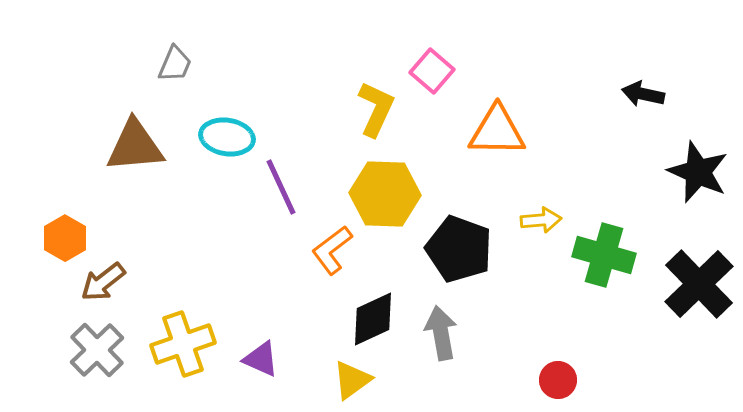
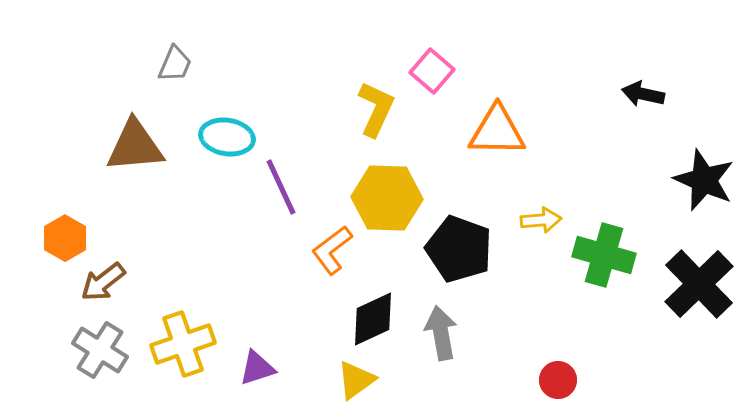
black star: moved 6 px right, 8 px down
yellow hexagon: moved 2 px right, 4 px down
gray cross: moved 3 px right; rotated 14 degrees counterclockwise
purple triangle: moved 4 px left, 9 px down; rotated 42 degrees counterclockwise
yellow triangle: moved 4 px right
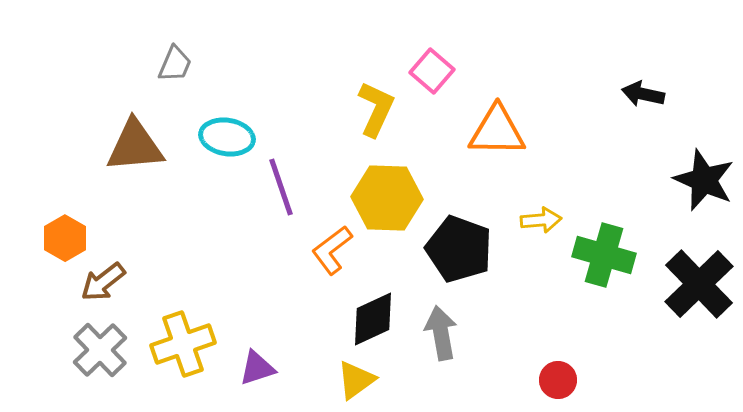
purple line: rotated 6 degrees clockwise
gray cross: rotated 14 degrees clockwise
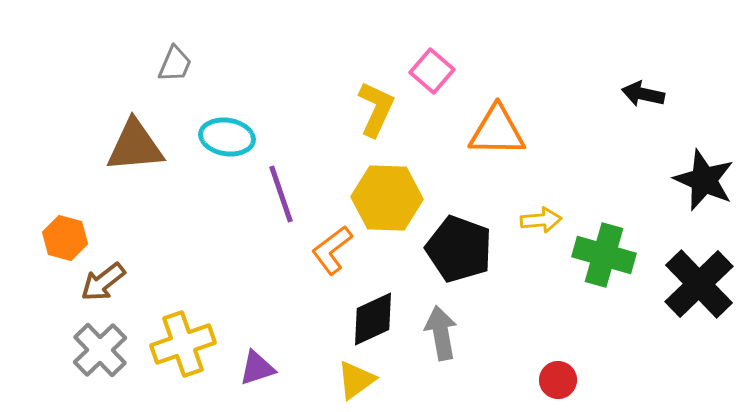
purple line: moved 7 px down
orange hexagon: rotated 15 degrees counterclockwise
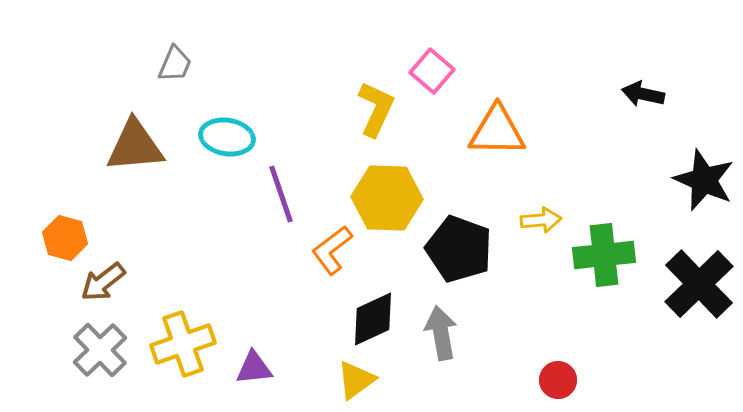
green cross: rotated 22 degrees counterclockwise
purple triangle: moved 3 px left; rotated 12 degrees clockwise
